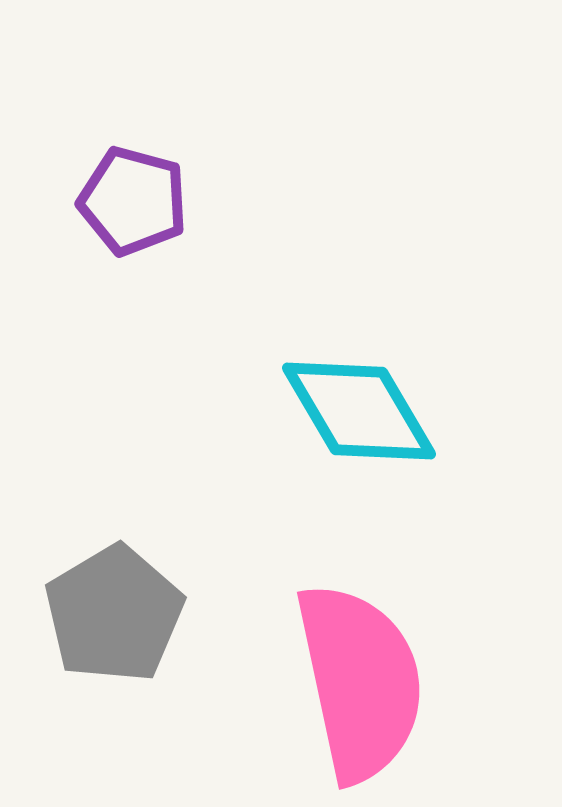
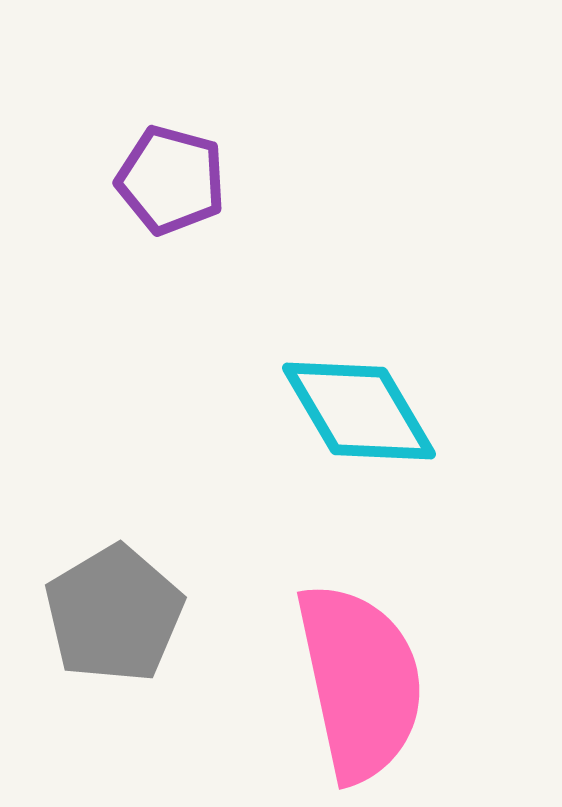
purple pentagon: moved 38 px right, 21 px up
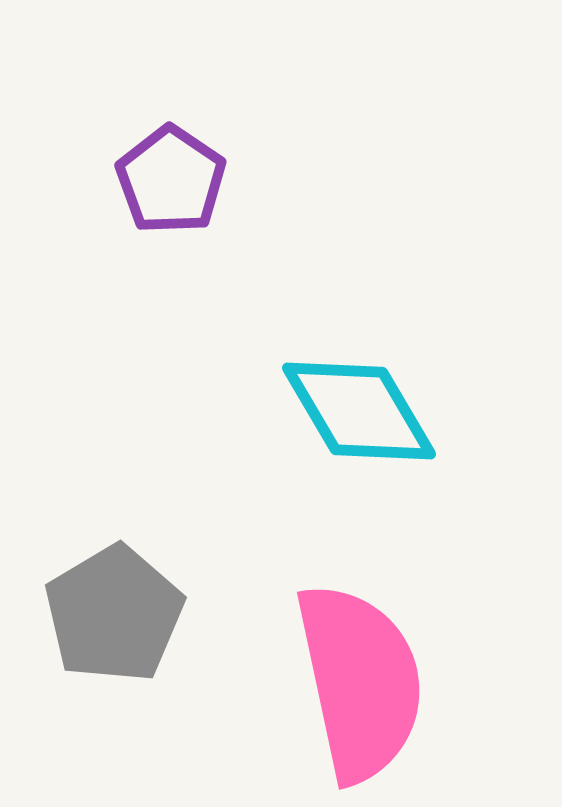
purple pentagon: rotated 19 degrees clockwise
